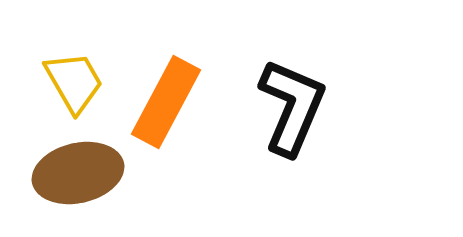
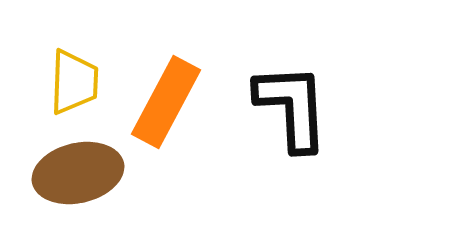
yellow trapezoid: rotated 32 degrees clockwise
black L-shape: rotated 26 degrees counterclockwise
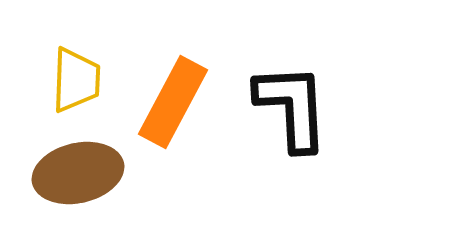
yellow trapezoid: moved 2 px right, 2 px up
orange rectangle: moved 7 px right
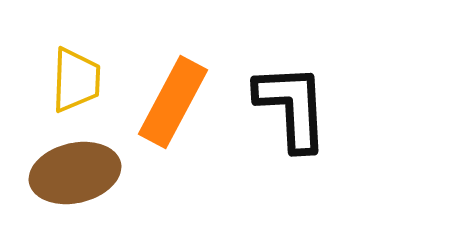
brown ellipse: moved 3 px left
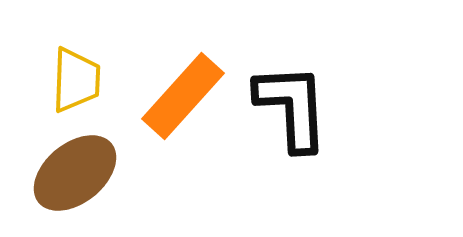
orange rectangle: moved 10 px right, 6 px up; rotated 14 degrees clockwise
brown ellipse: rotated 26 degrees counterclockwise
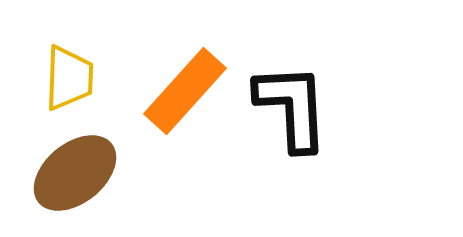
yellow trapezoid: moved 7 px left, 2 px up
orange rectangle: moved 2 px right, 5 px up
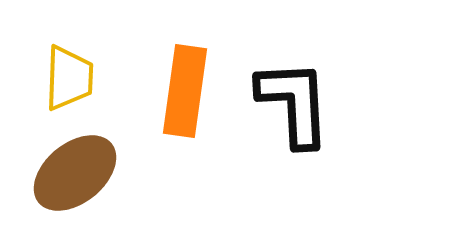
orange rectangle: rotated 34 degrees counterclockwise
black L-shape: moved 2 px right, 4 px up
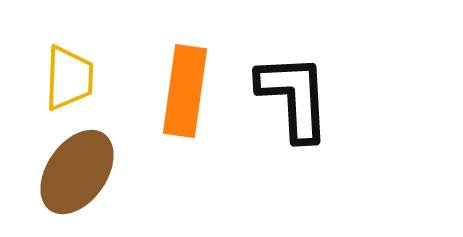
black L-shape: moved 6 px up
brown ellipse: moved 2 px right, 1 px up; rotated 16 degrees counterclockwise
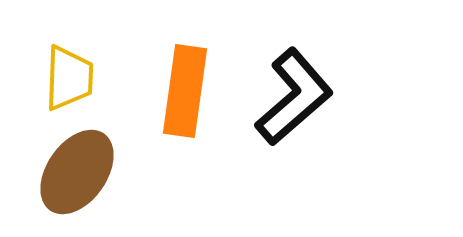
black L-shape: rotated 52 degrees clockwise
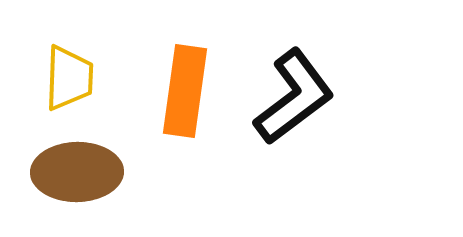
black L-shape: rotated 4 degrees clockwise
brown ellipse: rotated 54 degrees clockwise
